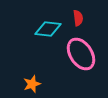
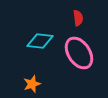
cyan diamond: moved 8 px left, 12 px down
pink ellipse: moved 2 px left, 1 px up
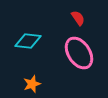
red semicircle: rotated 28 degrees counterclockwise
cyan diamond: moved 12 px left
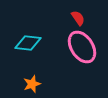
cyan diamond: moved 2 px down
pink ellipse: moved 3 px right, 6 px up
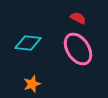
red semicircle: rotated 28 degrees counterclockwise
pink ellipse: moved 4 px left, 2 px down
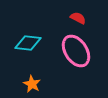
pink ellipse: moved 2 px left, 2 px down
orange star: rotated 24 degrees counterclockwise
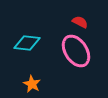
red semicircle: moved 2 px right, 4 px down
cyan diamond: moved 1 px left
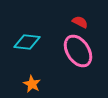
cyan diamond: moved 1 px up
pink ellipse: moved 2 px right
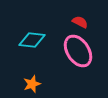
cyan diamond: moved 5 px right, 2 px up
orange star: rotated 24 degrees clockwise
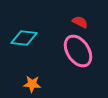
cyan diamond: moved 8 px left, 2 px up
orange star: rotated 24 degrees clockwise
